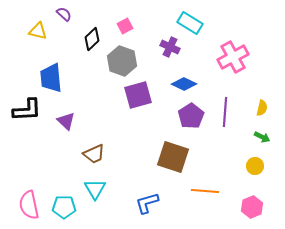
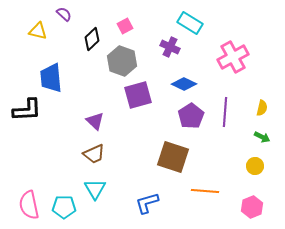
purple triangle: moved 29 px right
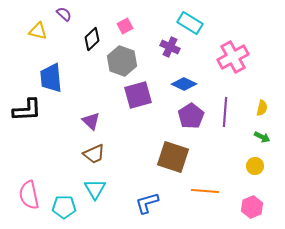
purple triangle: moved 4 px left
pink semicircle: moved 10 px up
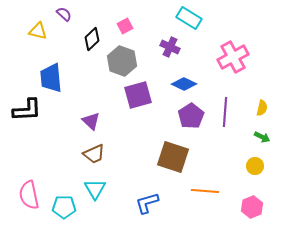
cyan rectangle: moved 1 px left, 5 px up
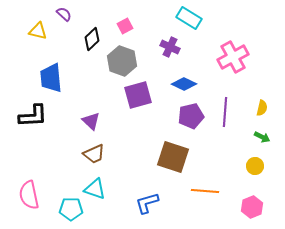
black L-shape: moved 6 px right, 6 px down
purple pentagon: rotated 20 degrees clockwise
cyan triangle: rotated 40 degrees counterclockwise
cyan pentagon: moved 7 px right, 2 px down
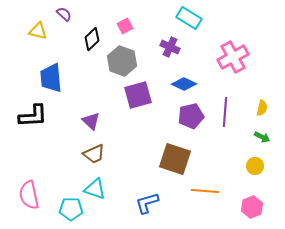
brown square: moved 2 px right, 2 px down
